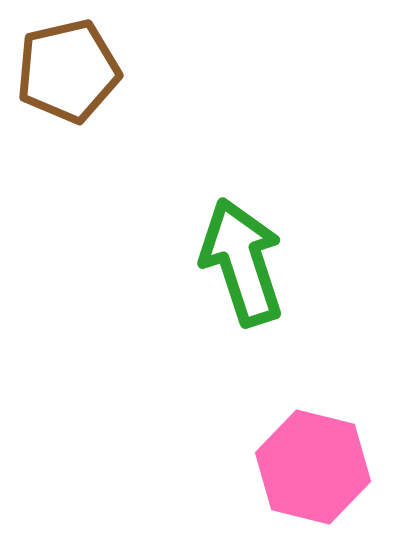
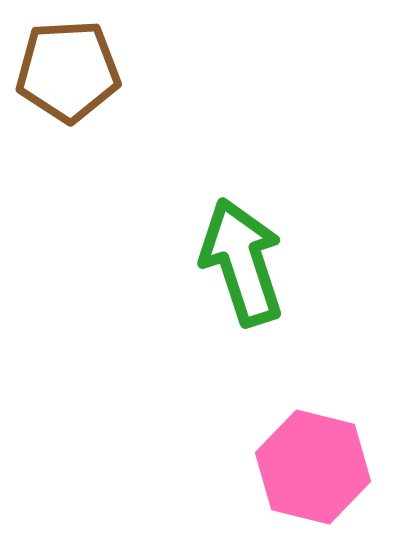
brown pentagon: rotated 10 degrees clockwise
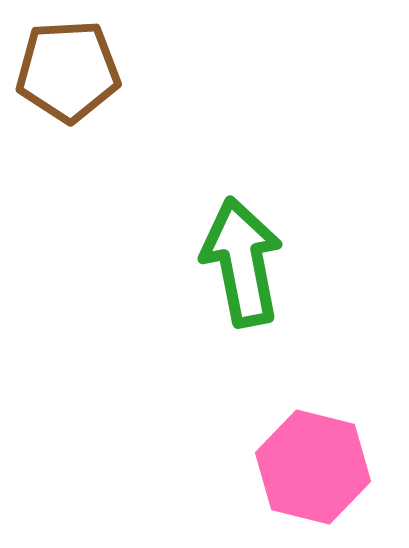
green arrow: rotated 7 degrees clockwise
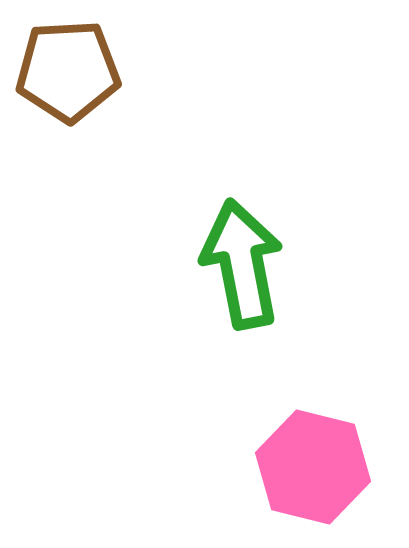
green arrow: moved 2 px down
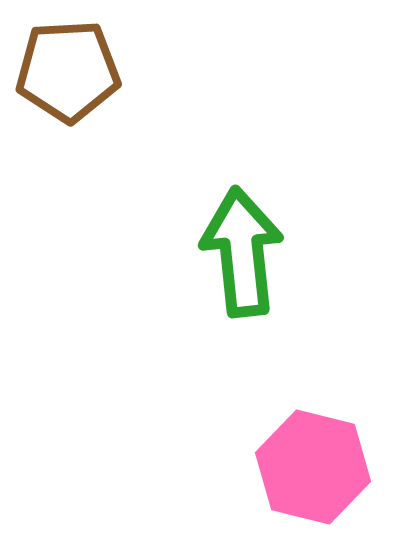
green arrow: moved 12 px up; rotated 5 degrees clockwise
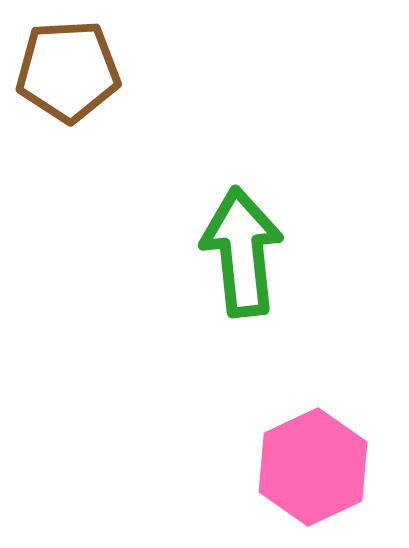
pink hexagon: rotated 21 degrees clockwise
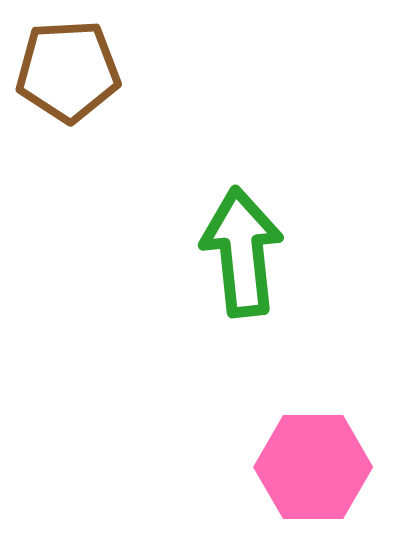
pink hexagon: rotated 25 degrees clockwise
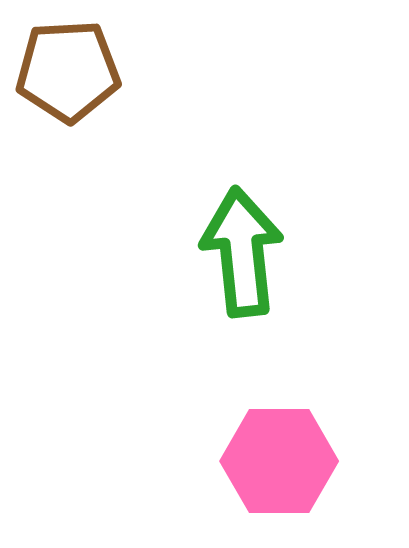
pink hexagon: moved 34 px left, 6 px up
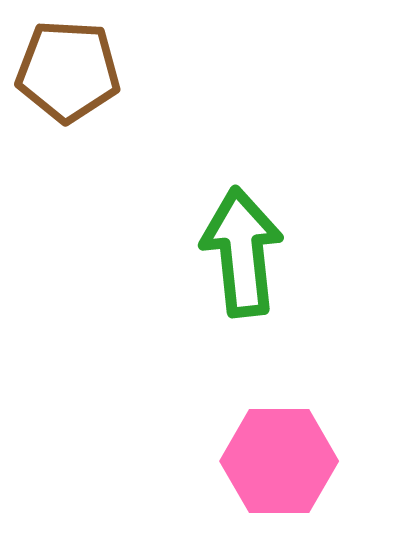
brown pentagon: rotated 6 degrees clockwise
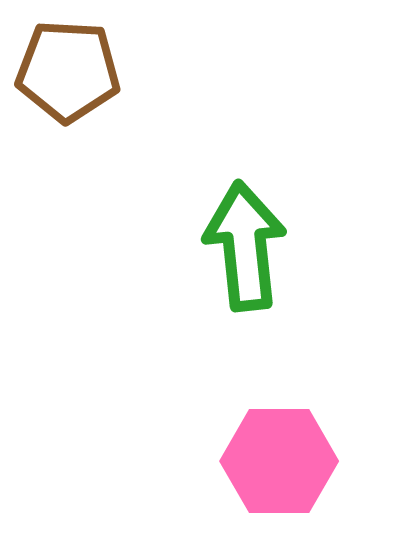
green arrow: moved 3 px right, 6 px up
